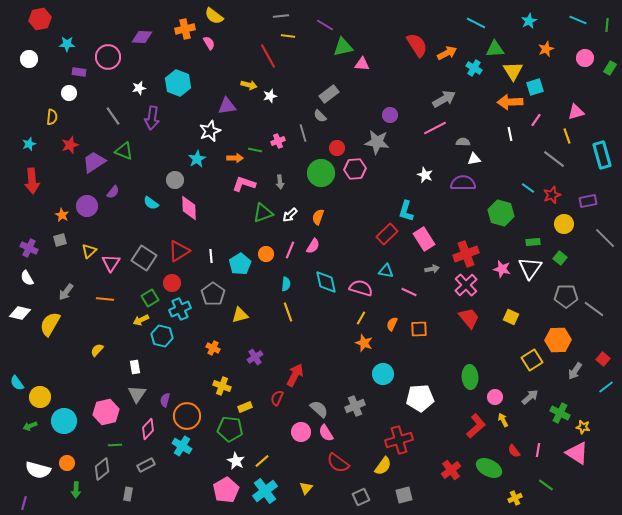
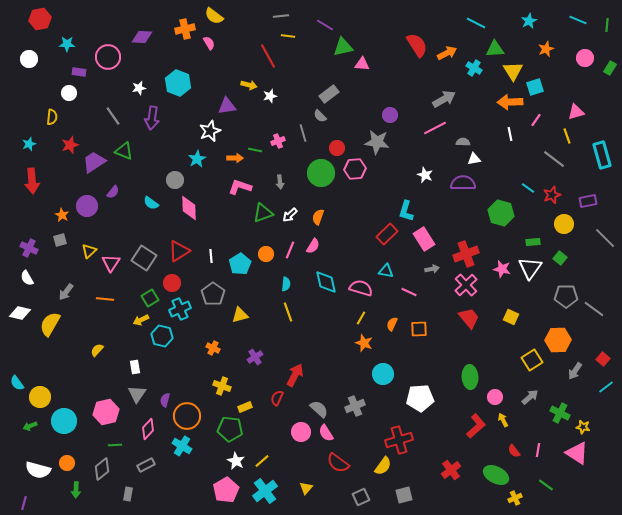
pink L-shape at (244, 184): moved 4 px left, 3 px down
green ellipse at (489, 468): moved 7 px right, 7 px down
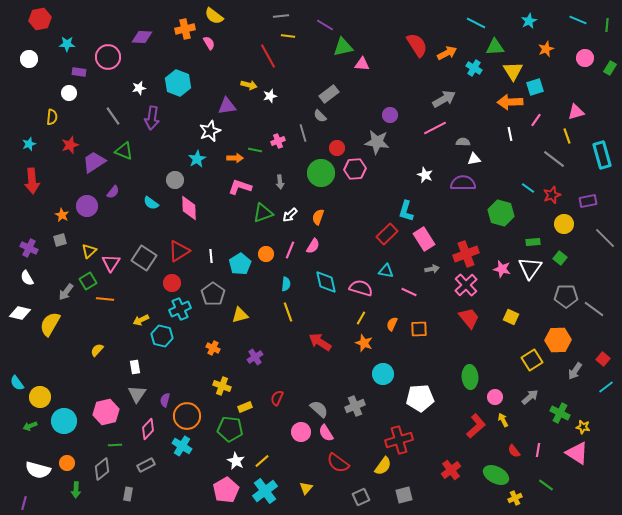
green triangle at (495, 49): moved 2 px up
green square at (150, 298): moved 62 px left, 17 px up
red arrow at (295, 375): moved 25 px right, 33 px up; rotated 85 degrees counterclockwise
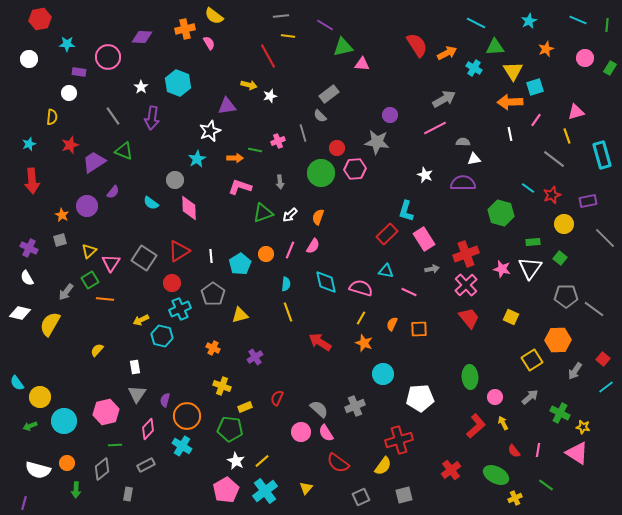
white star at (139, 88): moved 2 px right, 1 px up; rotated 24 degrees counterclockwise
green square at (88, 281): moved 2 px right, 1 px up
yellow arrow at (503, 420): moved 3 px down
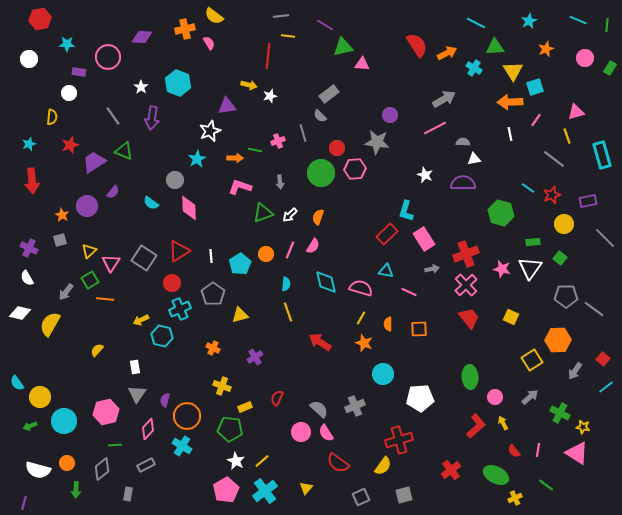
red line at (268, 56): rotated 35 degrees clockwise
orange semicircle at (392, 324): moved 4 px left; rotated 24 degrees counterclockwise
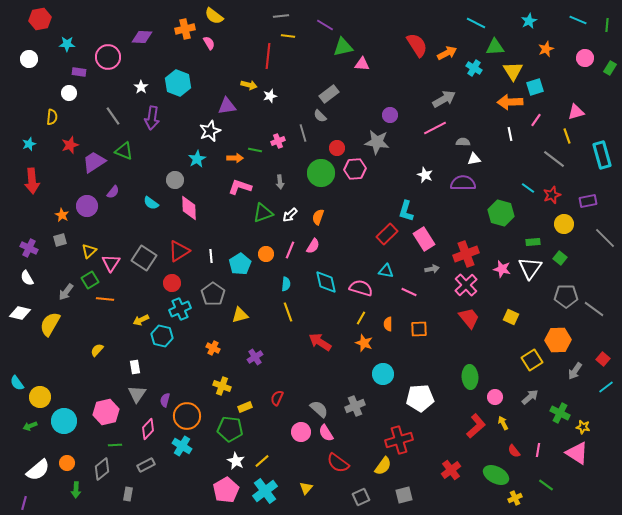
white semicircle at (38, 470): rotated 55 degrees counterclockwise
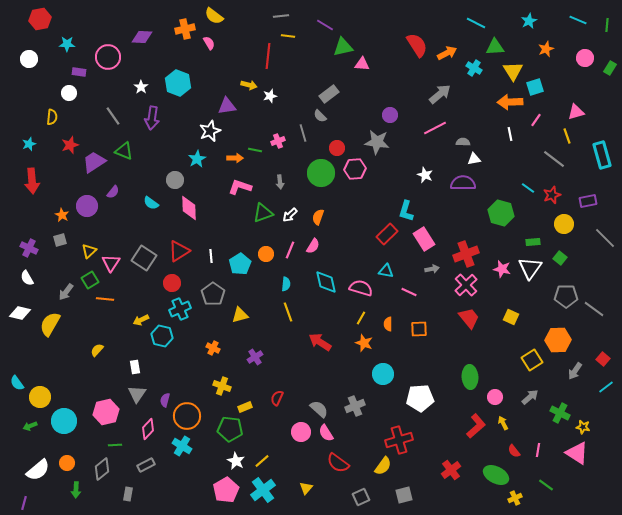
gray arrow at (444, 99): moved 4 px left, 5 px up; rotated 10 degrees counterclockwise
cyan cross at (265, 491): moved 2 px left, 1 px up
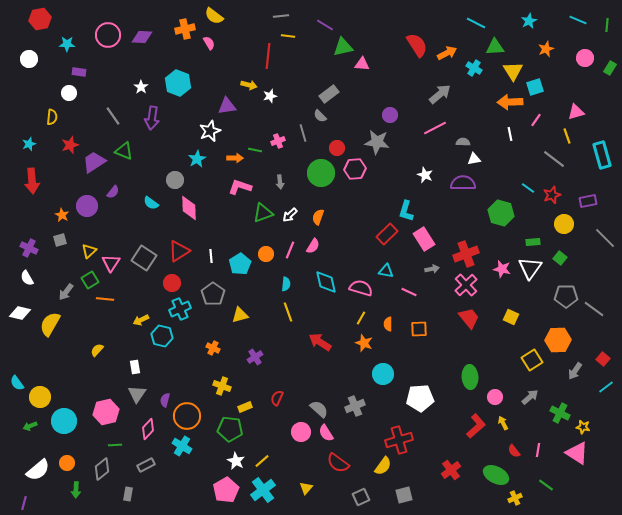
pink circle at (108, 57): moved 22 px up
